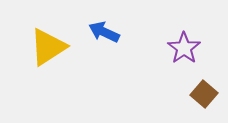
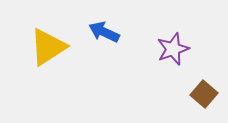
purple star: moved 11 px left, 1 px down; rotated 16 degrees clockwise
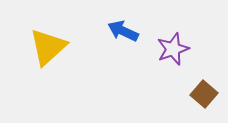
blue arrow: moved 19 px right, 1 px up
yellow triangle: rotated 9 degrees counterclockwise
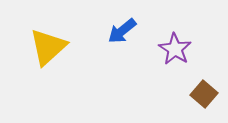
blue arrow: moved 1 px left; rotated 64 degrees counterclockwise
purple star: moved 2 px right; rotated 20 degrees counterclockwise
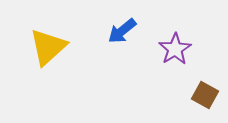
purple star: rotated 8 degrees clockwise
brown square: moved 1 px right, 1 px down; rotated 12 degrees counterclockwise
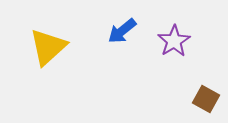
purple star: moved 1 px left, 8 px up
brown square: moved 1 px right, 4 px down
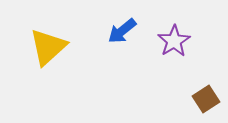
brown square: rotated 28 degrees clockwise
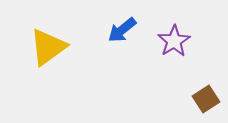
blue arrow: moved 1 px up
yellow triangle: rotated 6 degrees clockwise
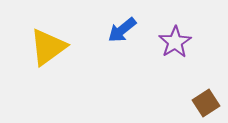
purple star: moved 1 px right, 1 px down
brown square: moved 4 px down
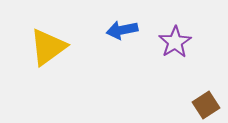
blue arrow: rotated 28 degrees clockwise
brown square: moved 2 px down
